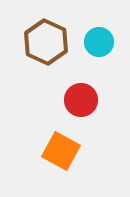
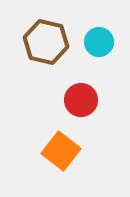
brown hexagon: rotated 12 degrees counterclockwise
orange square: rotated 9 degrees clockwise
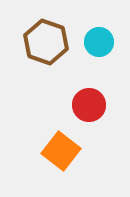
brown hexagon: rotated 6 degrees clockwise
red circle: moved 8 px right, 5 px down
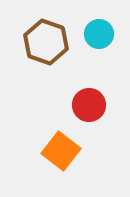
cyan circle: moved 8 px up
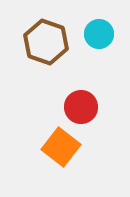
red circle: moved 8 px left, 2 px down
orange square: moved 4 px up
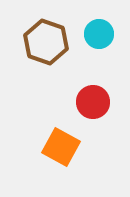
red circle: moved 12 px right, 5 px up
orange square: rotated 9 degrees counterclockwise
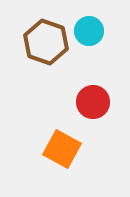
cyan circle: moved 10 px left, 3 px up
orange square: moved 1 px right, 2 px down
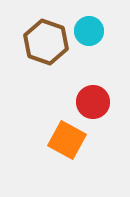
orange square: moved 5 px right, 9 px up
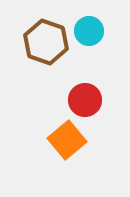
red circle: moved 8 px left, 2 px up
orange square: rotated 21 degrees clockwise
